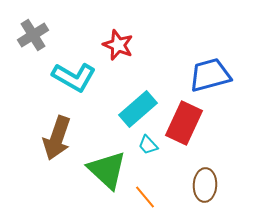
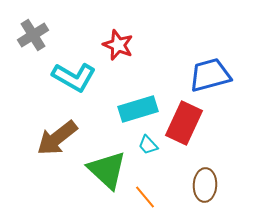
cyan rectangle: rotated 24 degrees clockwise
brown arrow: rotated 33 degrees clockwise
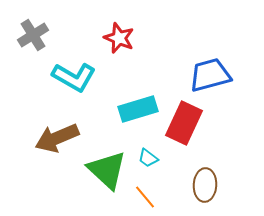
red star: moved 1 px right, 7 px up
brown arrow: rotated 15 degrees clockwise
cyan trapezoid: moved 13 px down; rotated 10 degrees counterclockwise
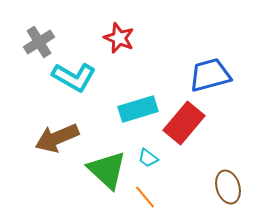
gray cross: moved 6 px right, 7 px down
red rectangle: rotated 15 degrees clockwise
brown ellipse: moved 23 px right, 2 px down; rotated 20 degrees counterclockwise
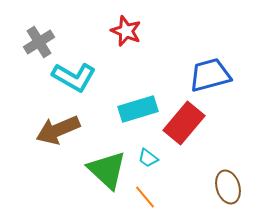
red star: moved 7 px right, 7 px up
brown arrow: moved 1 px right, 8 px up
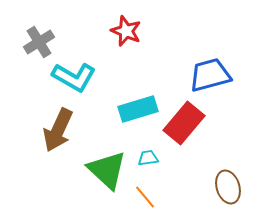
brown arrow: rotated 42 degrees counterclockwise
cyan trapezoid: rotated 135 degrees clockwise
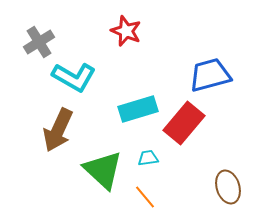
green triangle: moved 4 px left
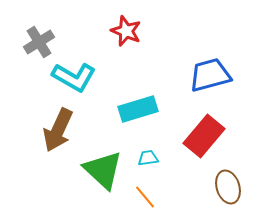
red rectangle: moved 20 px right, 13 px down
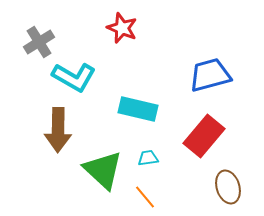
red star: moved 4 px left, 3 px up
cyan rectangle: rotated 30 degrees clockwise
brown arrow: rotated 24 degrees counterclockwise
